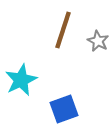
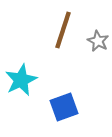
blue square: moved 2 px up
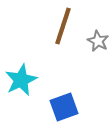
brown line: moved 4 px up
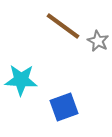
brown line: rotated 72 degrees counterclockwise
cyan star: rotated 28 degrees clockwise
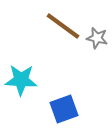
gray star: moved 1 px left, 3 px up; rotated 15 degrees counterclockwise
blue square: moved 2 px down
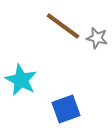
cyan star: rotated 24 degrees clockwise
blue square: moved 2 px right
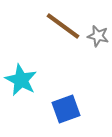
gray star: moved 1 px right, 2 px up
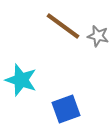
cyan star: rotated 8 degrees counterclockwise
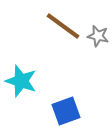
cyan star: moved 1 px down
blue square: moved 2 px down
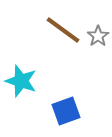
brown line: moved 4 px down
gray star: rotated 25 degrees clockwise
